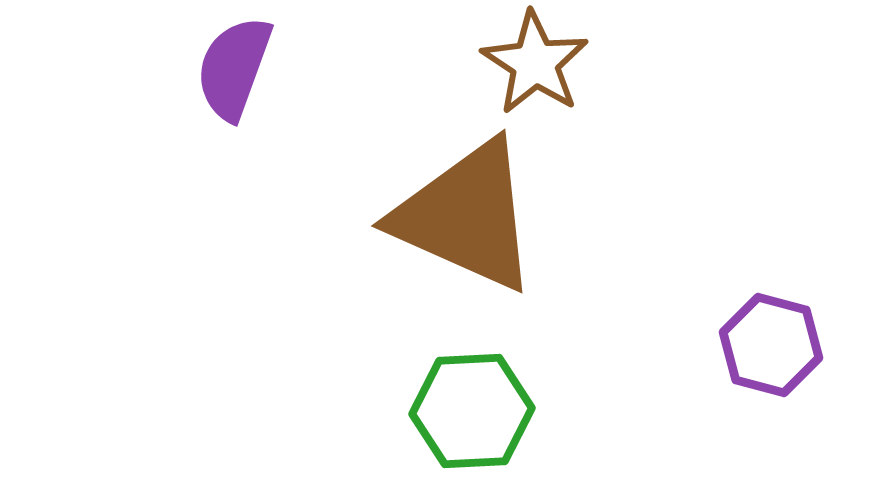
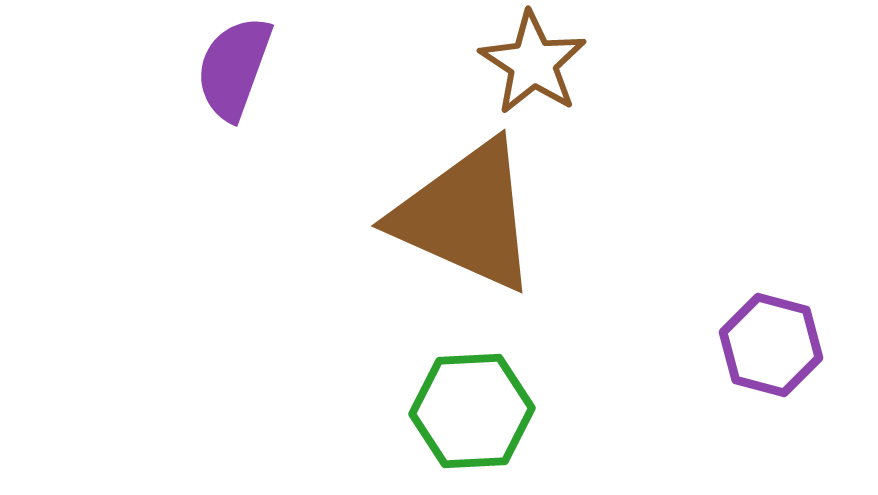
brown star: moved 2 px left
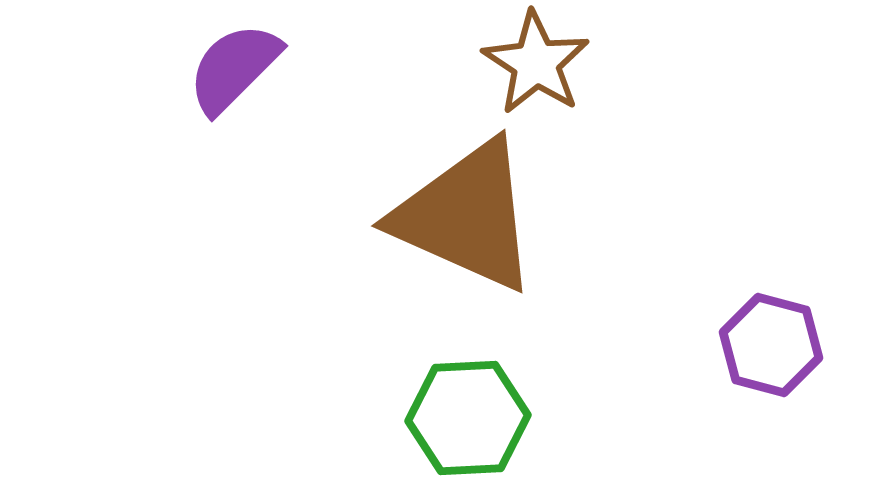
brown star: moved 3 px right
purple semicircle: rotated 25 degrees clockwise
green hexagon: moved 4 px left, 7 px down
